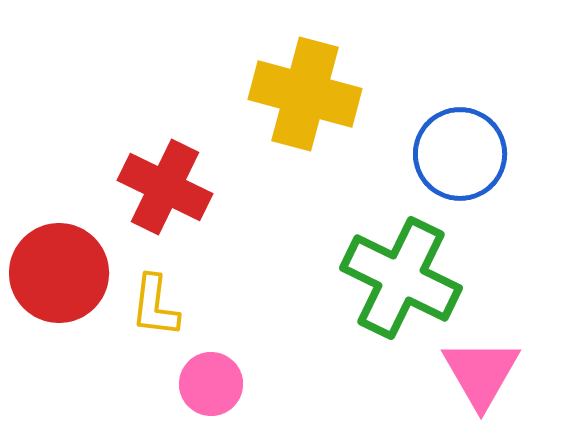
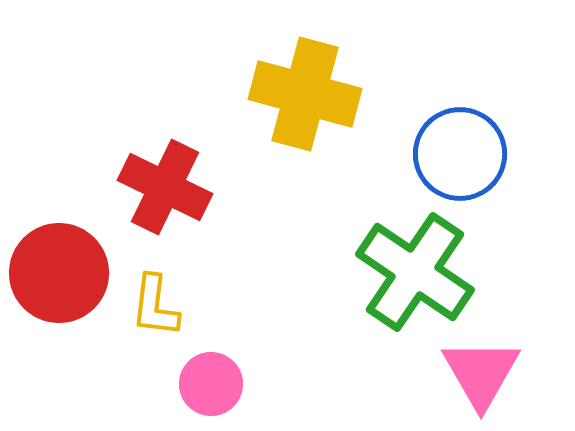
green cross: moved 14 px right, 6 px up; rotated 8 degrees clockwise
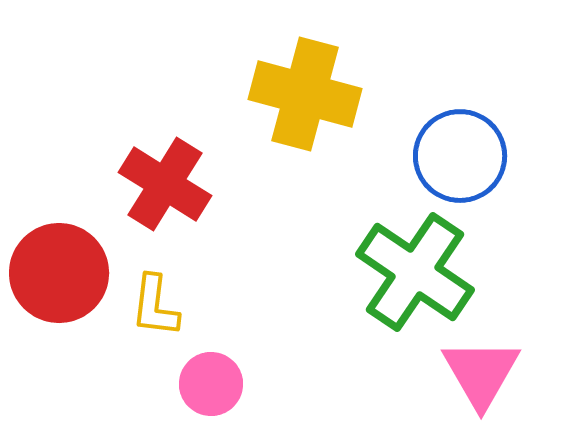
blue circle: moved 2 px down
red cross: moved 3 px up; rotated 6 degrees clockwise
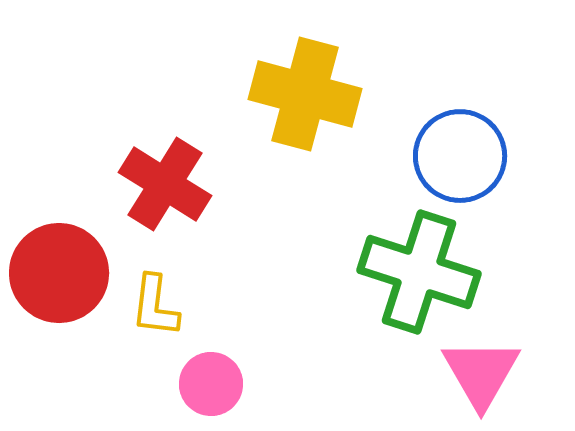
green cross: moved 4 px right; rotated 16 degrees counterclockwise
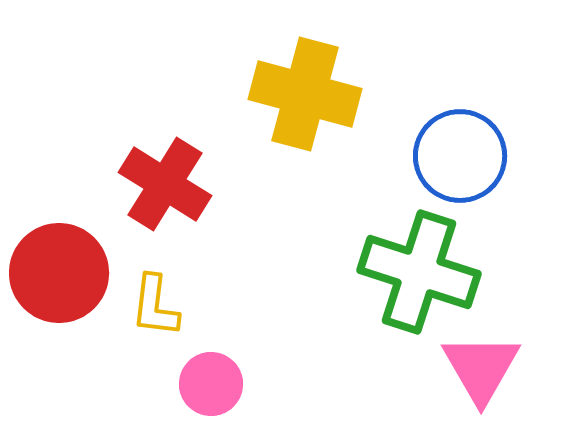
pink triangle: moved 5 px up
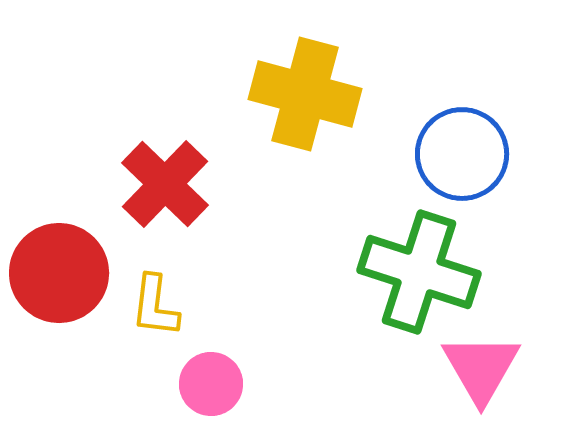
blue circle: moved 2 px right, 2 px up
red cross: rotated 12 degrees clockwise
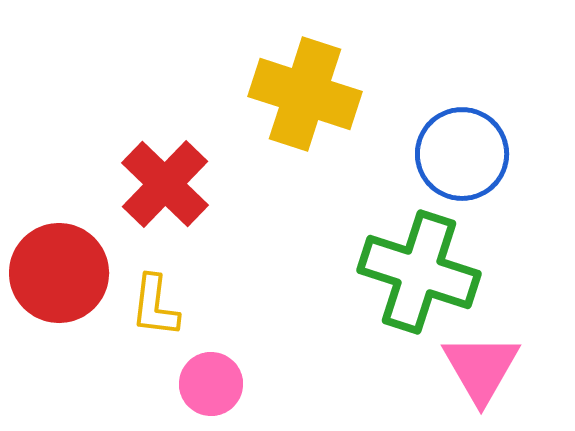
yellow cross: rotated 3 degrees clockwise
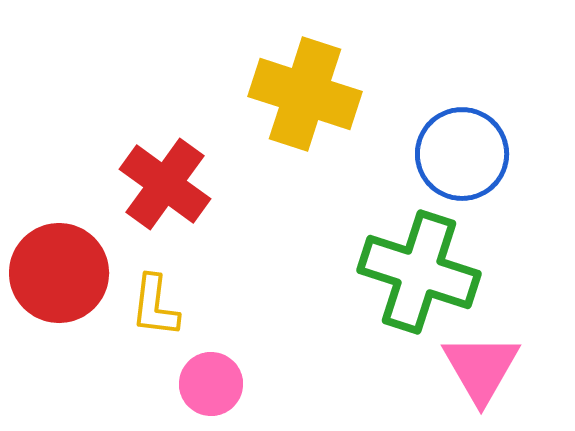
red cross: rotated 8 degrees counterclockwise
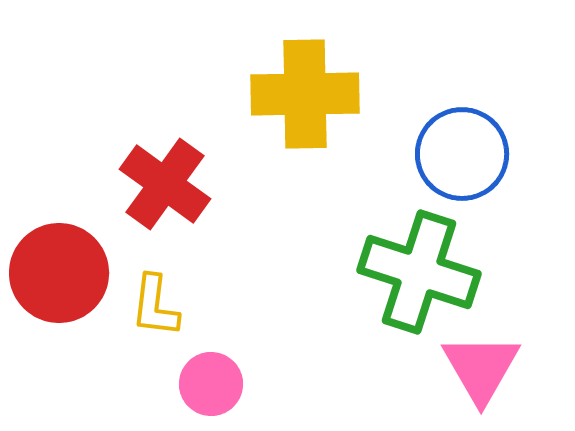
yellow cross: rotated 19 degrees counterclockwise
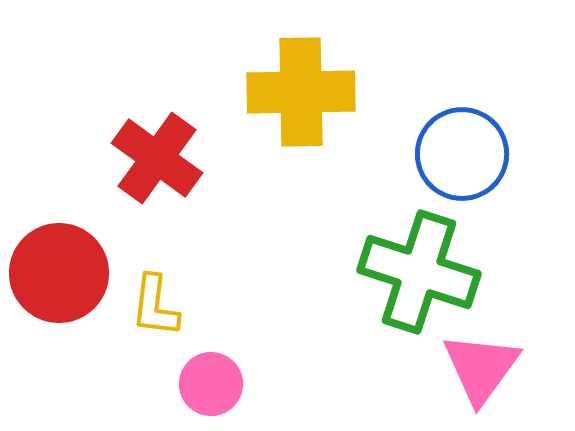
yellow cross: moved 4 px left, 2 px up
red cross: moved 8 px left, 26 px up
pink triangle: rotated 6 degrees clockwise
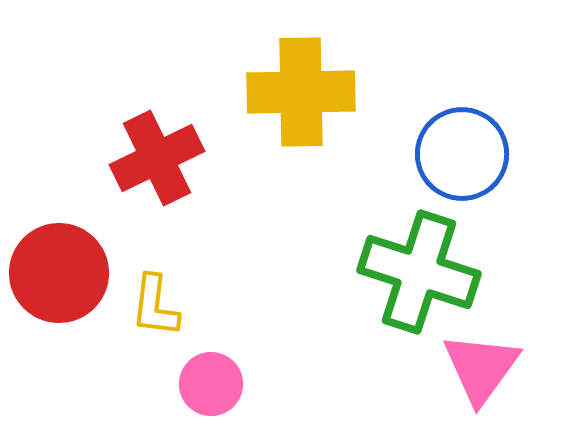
red cross: rotated 28 degrees clockwise
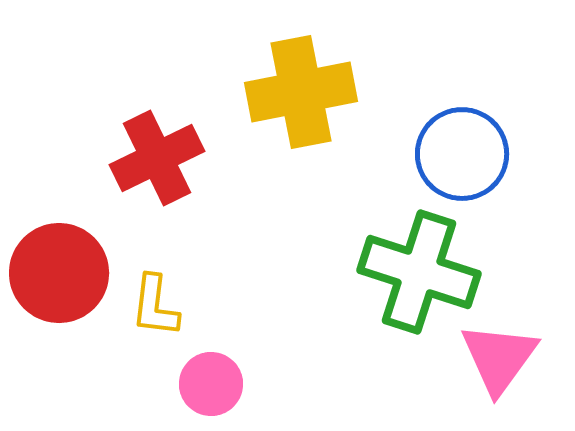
yellow cross: rotated 10 degrees counterclockwise
pink triangle: moved 18 px right, 10 px up
